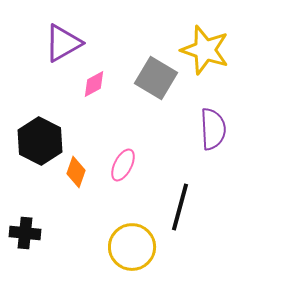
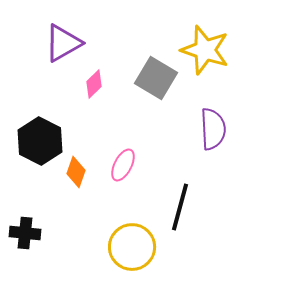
pink diamond: rotated 16 degrees counterclockwise
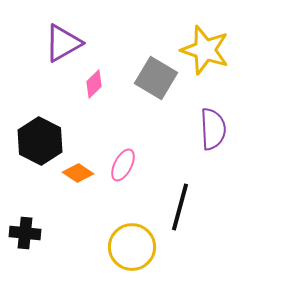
orange diamond: moved 2 px right, 1 px down; rotated 76 degrees counterclockwise
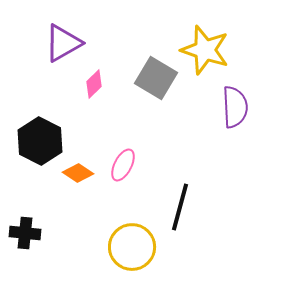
purple semicircle: moved 22 px right, 22 px up
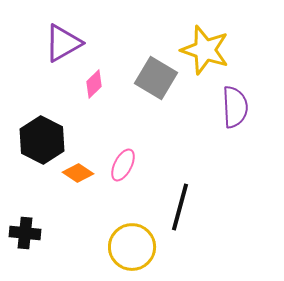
black hexagon: moved 2 px right, 1 px up
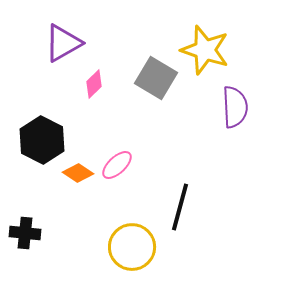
pink ellipse: moved 6 px left; rotated 20 degrees clockwise
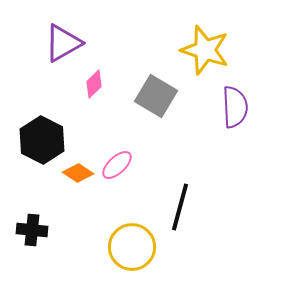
gray square: moved 18 px down
black cross: moved 7 px right, 3 px up
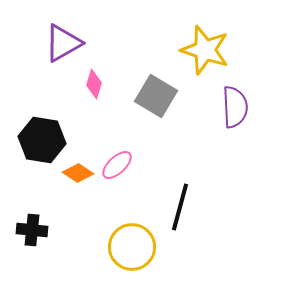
pink diamond: rotated 28 degrees counterclockwise
black hexagon: rotated 18 degrees counterclockwise
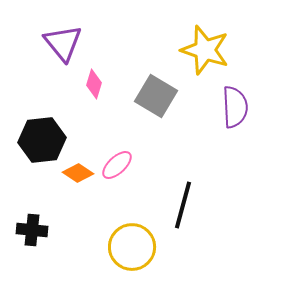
purple triangle: rotated 39 degrees counterclockwise
black hexagon: rotated 15 degrees counterclockwise
black line: moved 3 px right, 2 px up
